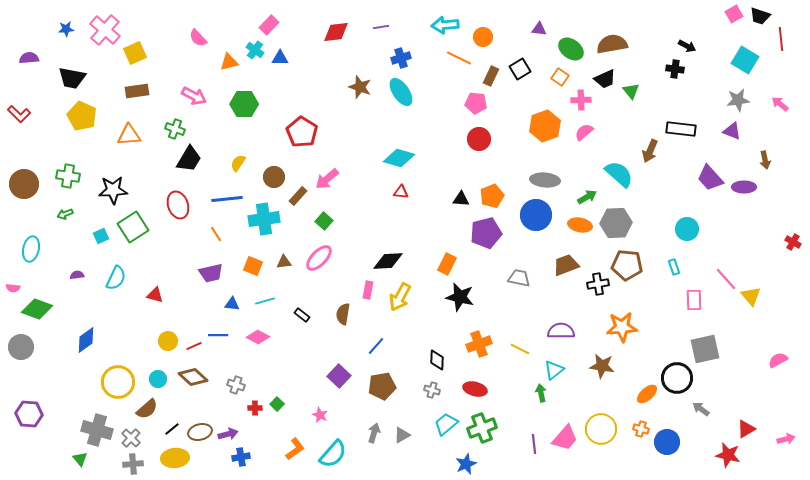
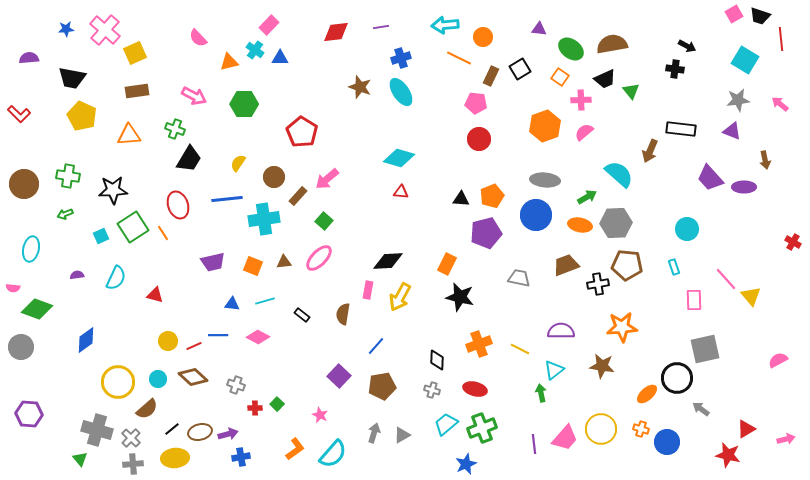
orange line at (216, 234): moved 53 px left, 1 px up
purple trapezoid at (211, 273): moved 2 px right, 11 px up
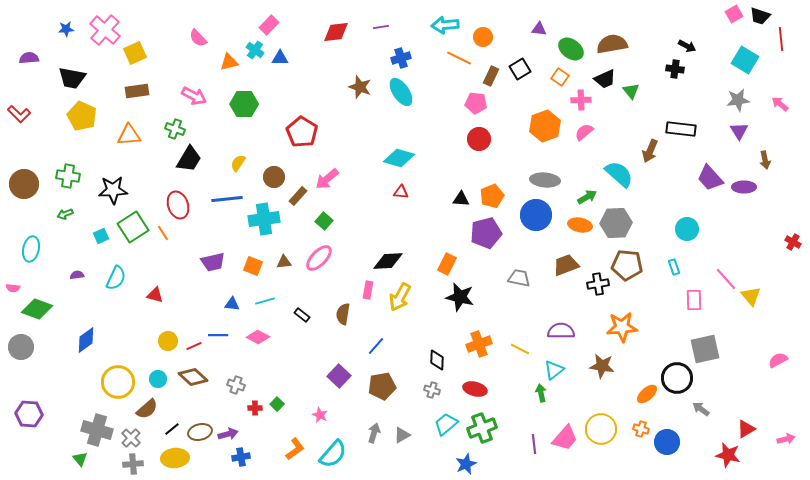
purple triangle at (732, 131): moved 7 px right; rotated 36 degrees clockwise
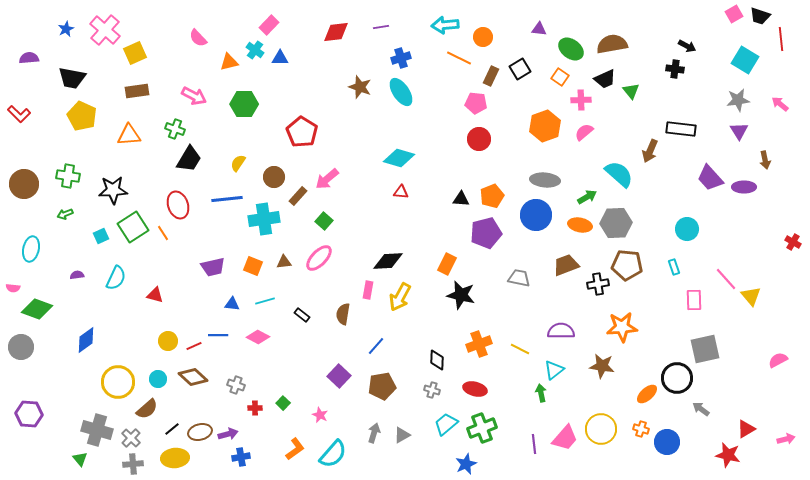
blue star at (66, 29): rotated 21 degrees counterclockwise
purple trapezoid at (213, 262): moved 5 px down
black star at (460, 297): moved 1 px right, 2 px up
green square at (277, 404): moved 6 px right, 1 px up
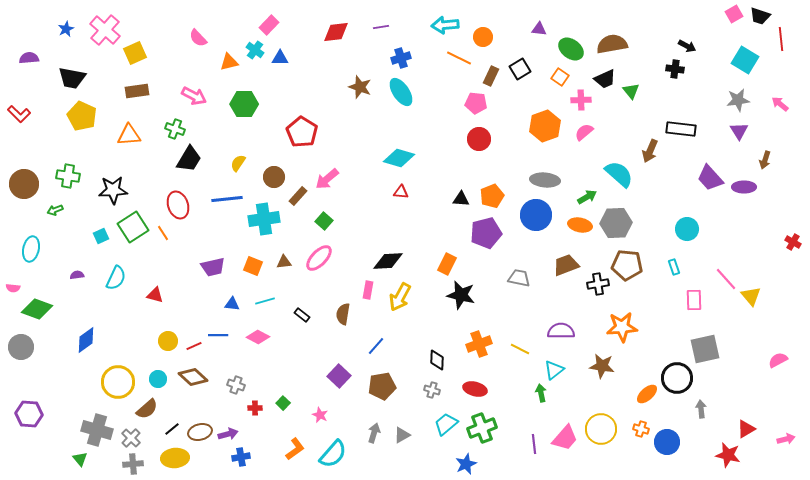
brown arrow at (765, 160): rotated 30 degrees clockwise
green arrow at (65, 214): moved 10 px left, 4 px up
gray arrow at (701, 409): rotated 48 degrees clockwise
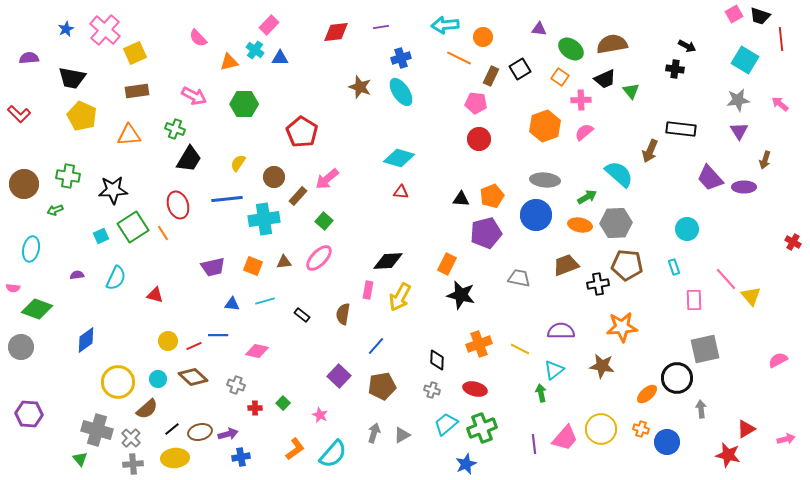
pink diamond at (258, 337): moved 1 px left, 14 px down; rotated 15 degrees counterclockwise
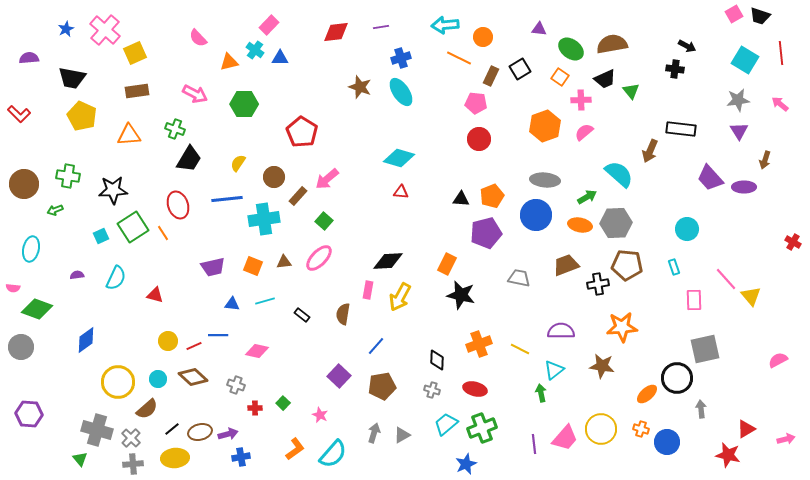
red line at (781, 39): moved 14 px down
pink arrow at (194, 96): moved 1 px right, 2 px up
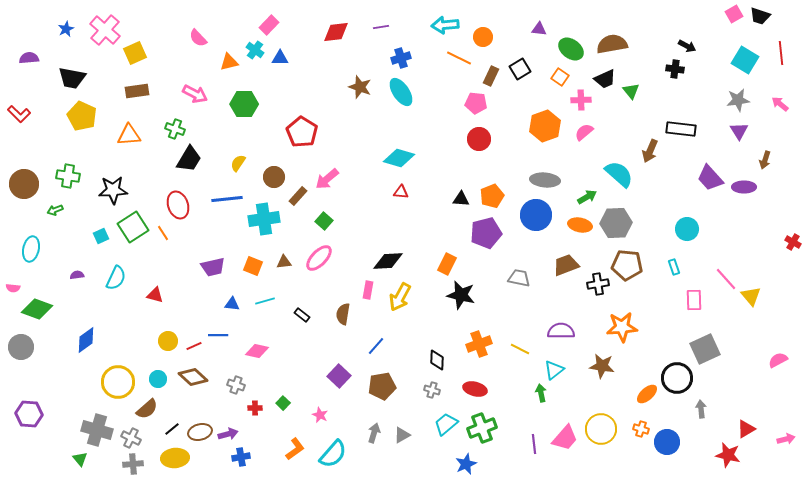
gray square at (705, 349): rotated 12 degrees counterclockwise
gray cross at (131, 438): rotated 18 degrees counterclockwise
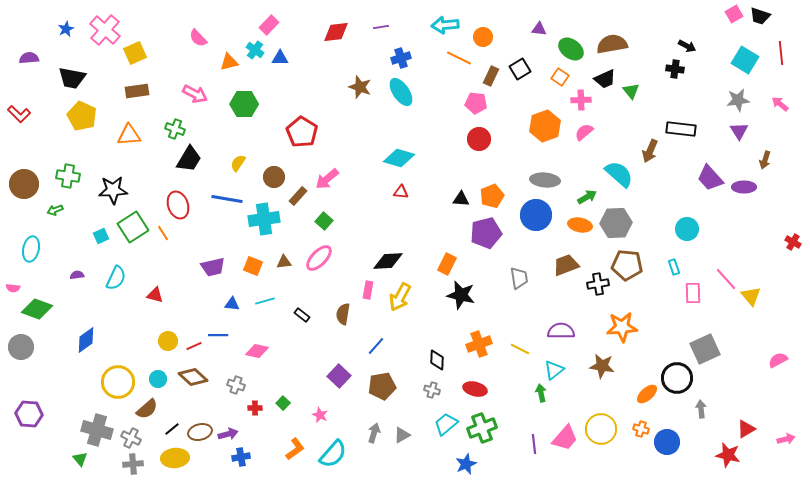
blue line at (227, 199): rotated 16 degrees clockwise
gray trapezoid at (519, 278): rotated 70 degrees clockwise
pink rectangle at (694, 300): moved 1 px left, 7 px up
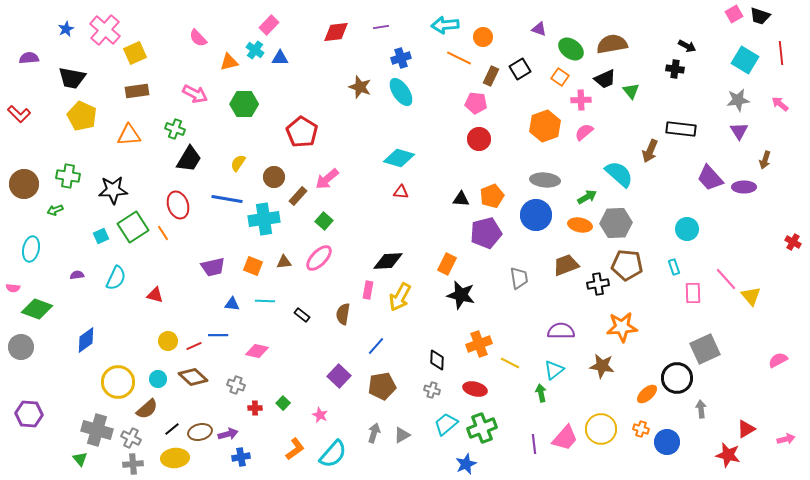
purple triangle at (539, 29): rotated 14 degrees clockwise
cyan line at (265, 301): rotated 18 degrees clockwise
yellow line at (520, 349): moved 10 px left, 14 px down
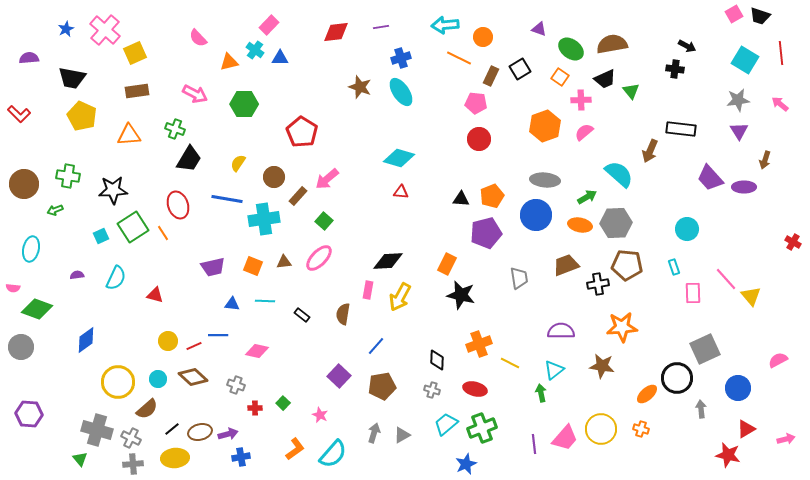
blue circle at (667, 442): moved 71 px right, 54 px up
